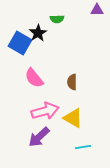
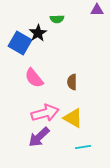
pink arrow: moved 2 px down
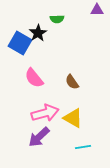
brown semicircle: rotated 35 degrees counterclockwise
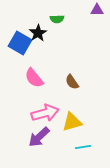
yellow triangle: moved 1 px left, 4 px down; rotated 45 degrees counterclockwise
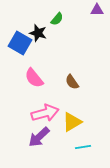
green semicircle: rotated 48 degrees counterclockwise
black star: rotated 24 degrees counterclockwise
yellow triangle: rotated 15 degrees counterclockwise
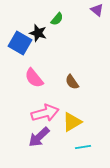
purple triangle: rotated 40 degrees clockwise
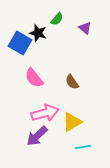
purple triangle: moved 12 px left, 18 px down
purple arrow: moved 2 px left, 1 px up
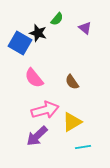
pink arrow: moved 3 px up
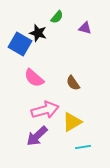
green semicircle: moved 2 px up
purple triangle: rotated 24 degrees counterclockwise
blue square: moved 1 px down
pink semicircle: rotated 10 degrees counterclockwise
brown semicircle: moved 1 px right, 1 px down
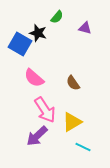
pink arrow: rotated 72 degrees clockwise
cyan line: rotated 35 degrees clockwise
